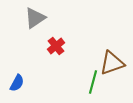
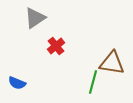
brown triangle: rotated 28 degrees clockwise
blue semicircle: rotated 84 degrees clockwise
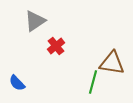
gray triangle: moved 3 px down
blue semicircle: rotated 24 degrees clockwise
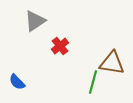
red cross: moved 4 px right
blue semicircle: moved 1 px up
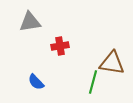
gray triangle: moved 5 px left, 1 px down; rotated 25 degrees clockwise
red cross: rotated 30 degrees clockwise
blue semicircle: moved 19 px right
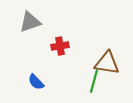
gray triangle: rotated 10 degrees counterclockwise
brown triangle: moved 5 px left
green line: moved 1 px right, 1 px up
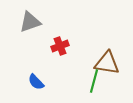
red cross: rotated 12 degrees counterclockwise
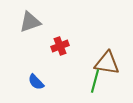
green line: moved 1 px right
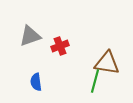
gray triangle: moved 14 px down
blue semicircle: rotated 36 degrees clockwise
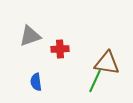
red cross: moved 3 px down; rotated 18 degrees clockwise
green line: rotated 10 degrees clockwise
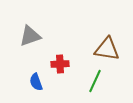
red cross: moved 15 px down
brown triangle: moved 14 px up
blue semicircle: rotated 12 degrees counterclockwise
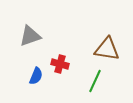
red cross: rotated 18 degrees clockwise
blue semicircle: moved 6 px up; rotated 138 degrees counterclockwise
